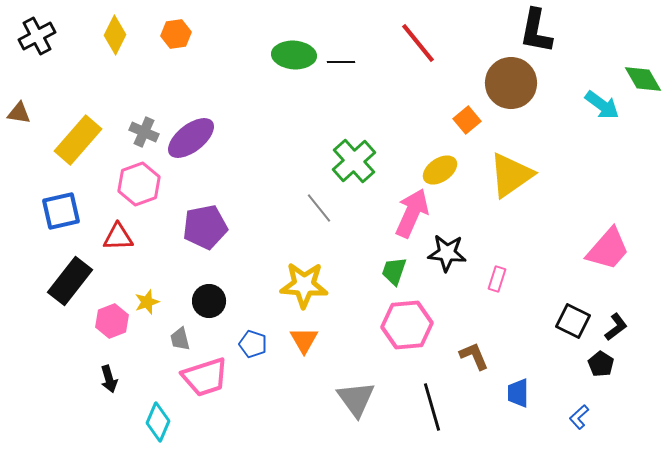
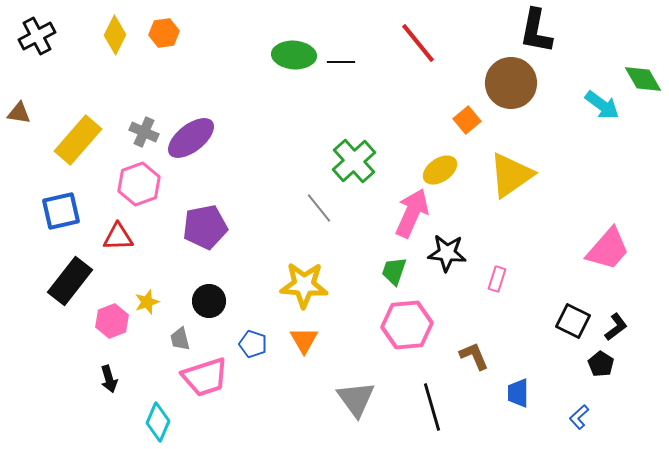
orange hexagon at (176, 34): moved 12 px left, 1 px up
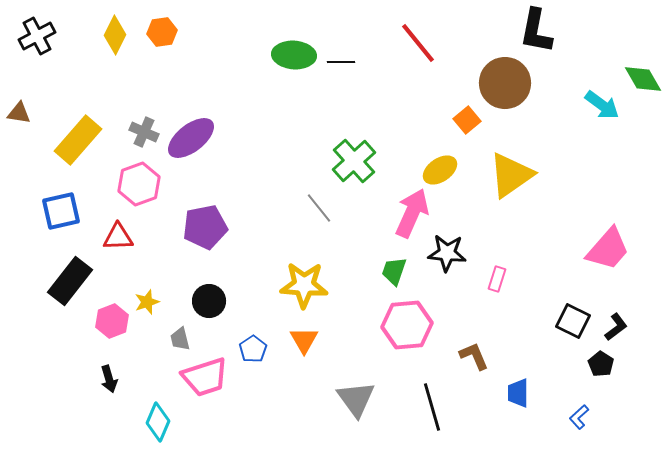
orange hexagon at (164, 33): moved 2 px left, 1 px up
brown circle at (511, 83): moved 6 px left
blue pentagon at (253, 344): moved 5 px down; rotated 20 degrees clockwise
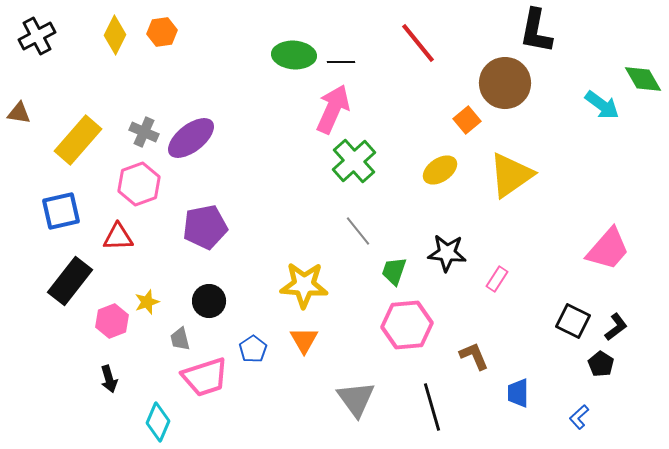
gray line at (319, 208): moved 39 px right, 23 px down
pink arrow at (412, 213): moved 79 px left, 104 px up
pink rectangle at (497, 279): rotated 15 degrees clockwise
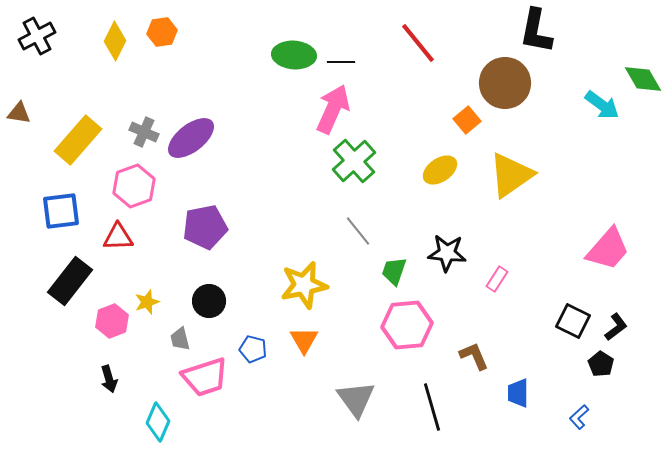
yellow diamond at (115, 35): moved 6 px down
pink hexagon at (139, 184): moved 5 px left, 2 px down
blue square at (61, 211): rotated 6 degrees clockwise
yellow star at (304, 285): rotated 15 degrees counterclockwise
blue pentagon at (253, 349): rotated 24 degrees counterclockwise
